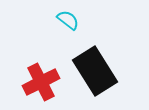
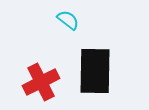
black rectangle: rotated 33 degrees clockwise
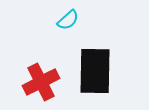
cyan semicircle: rotated 100 degrees clockwise
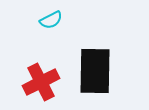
cyan semicircle: moved 17 px left; rotated 15 degrees clockwise
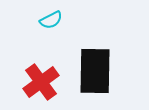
red cross: rotated 9 degrees counterclockwise
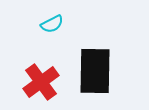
cyan semicircle: moved 1 px right, 4 px down
